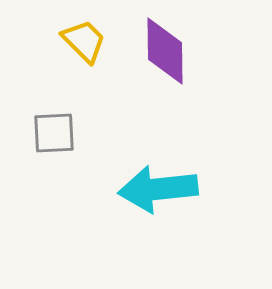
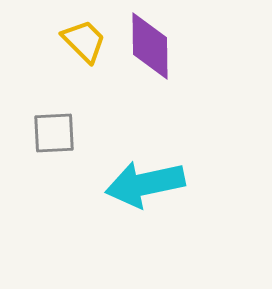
purple diamond: moved 15 px left, 5 px up
cyan arrow: moved 13 px left, 5 px up; rotated 6 degrees counterclockwise
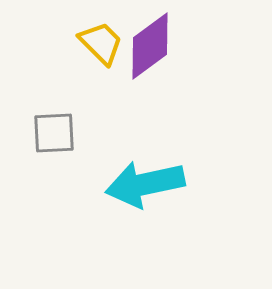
yellow trapezoid: moved 17 px right, 2 px down
purple diamond: rotated 54 degrees clockwise
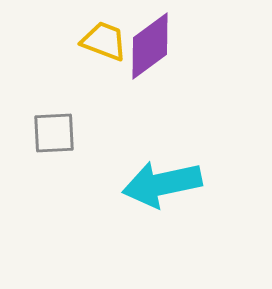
yellow trapezoid: moved 3 px right, 2 px up; rotated 24 degrees counterclockwise
cyan arrow: moved 17 px right
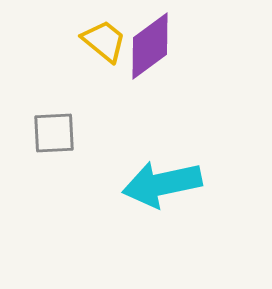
yellow trapezoid: rotated 18 degrees clockwise
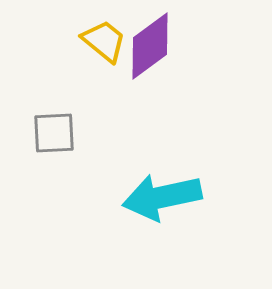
cyan arrow: moved 13 px down
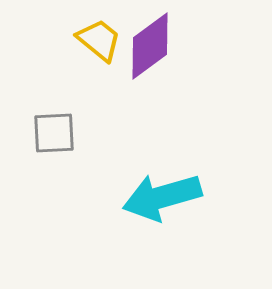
yellow trapezoid: moved 5 px left, 1 px up
cyan arrow: rotated 4 degrees counterclockwise
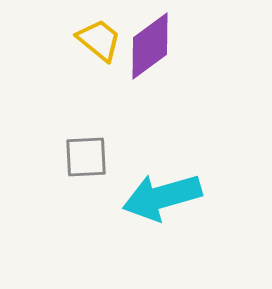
gray square: moved 32 px right, 24 px down
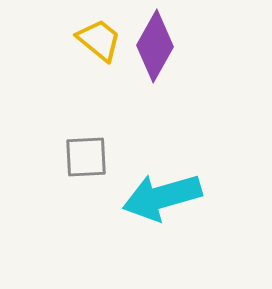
purple diamond: moved 5 px right; rotated 24 degrees counterclockwise
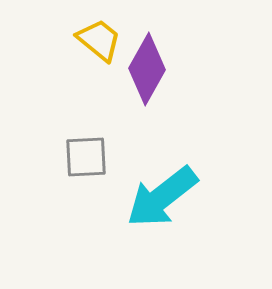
purple diamond: moved 8 px left, 23 px down
cyan arrow: rotated 22 degrees counterclockwise
